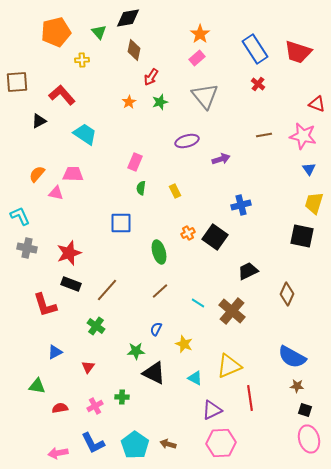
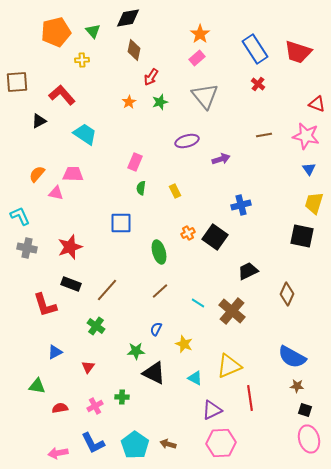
green triangle at (99, 32): moved 6 px left, 1 px up
pink star at (303, 136): moved 3 px right
red star at (69, 253): moved 1 px right, 6 px up
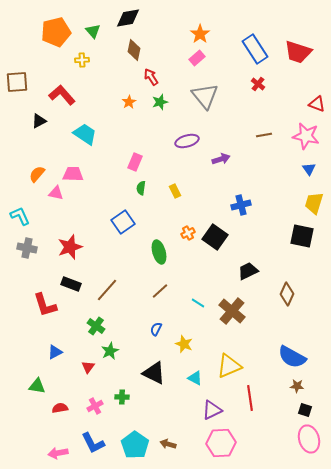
red arrow at (151, 77): rotated 114 degrees clockwise
blue square at (121, 223): moved 2 px right, 1 px up; rotated 35 degrees counterclockwise
green star at (136, 351): moved 26 px left; rotated 24 degrees counterclockwise
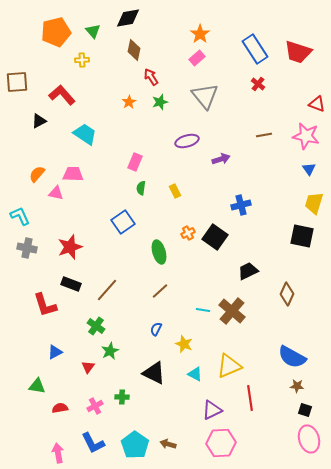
cyan line at (198, 303): moved 5 px right, 7 px down; rotated 24 degrees counterclockwise
cyan triangle at (195, 378): moved 4 px up
pink arrow at (58, 453): rotated 90 degrees clockwise
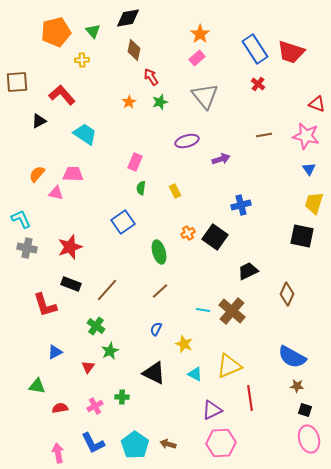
red trapezoid at (298, 52): moved 7 px left
cyan L-shape at (20, 216): moved 1 px right, 3 px down
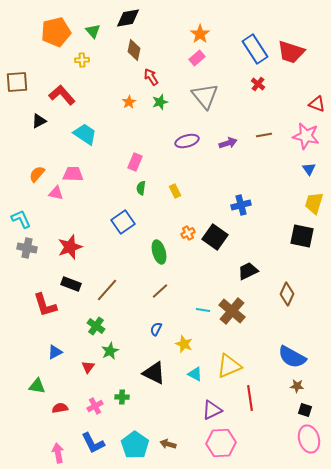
purple arrow at (221, 159): moved 7 px right, 16 px up
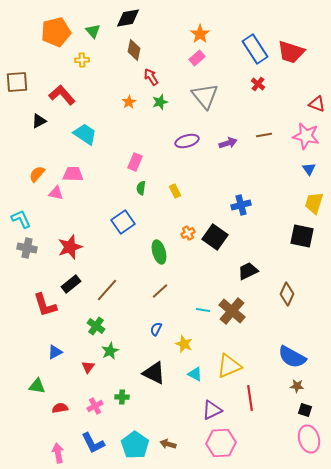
black rectangle at (71, 284): rotated 60 degrees counterclockwise
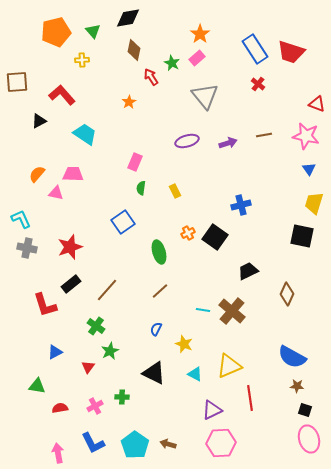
green star at (160, 102): moved 12 px right, 39 px up; rotated 28 degrees counterclockwise
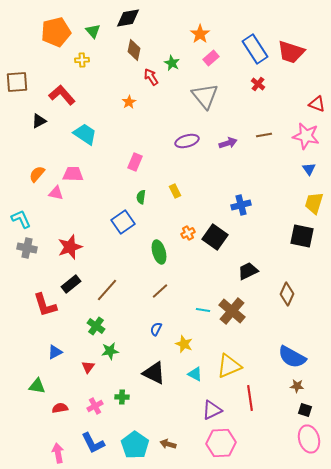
pink rectangle at (197, 58): moved 14 px right
green semicircle at (141, 188): moved 9 px down
green star at (110, 351): rotated 18 degrees clockwise
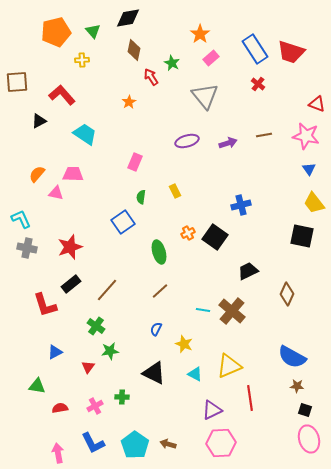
yellow trapezoid at (314, 203): rotated 55 degrees counterclockwise
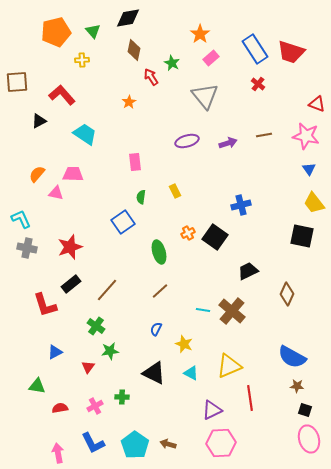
pink rectangle at (135, 162): rotated 30 degrees counterclockwise
cyan triangle at (195, 374): moved 4 px left, 1 px up
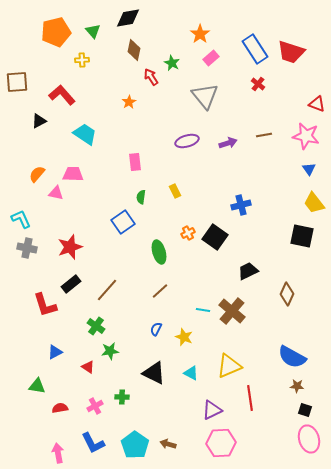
yellow star at (184, 344): moved 7 px up
red triangle at (88, 367): rotated 32 degrees counterclockwise
